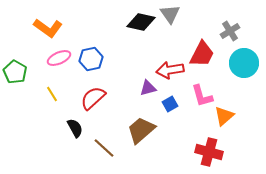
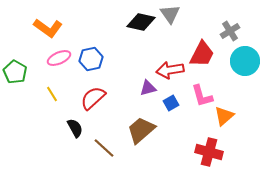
cyan circle: moved 1 px right, 2 px up
blue square: moved 1 px right, 1 px up
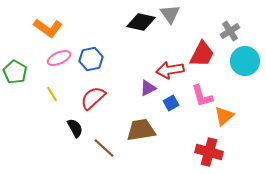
purple triangle: rotated 12 degrees counterclockwise
brown trapezoid: rotated 32 degrees clockwise
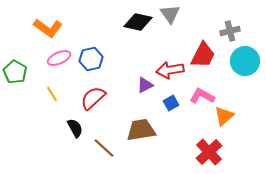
black diamond: moved 3 px left
gray cross: rotated 18 degrees clockwise
red trapezoid: moved 1 px right, 1 px down
purple triangle: moved 3 px left, 3 px up
pink L-shape: rotated 135 degrees clockwise
red cross: rotated 32 degrees clockwise
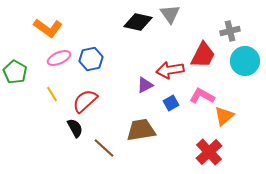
red semicircle: moved 8 px left, 3 px down
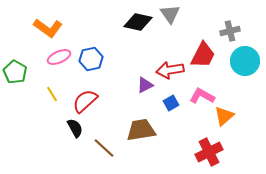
pink ellipse: moved 1 px up
red cross: rotated 16 degrees clockwise
